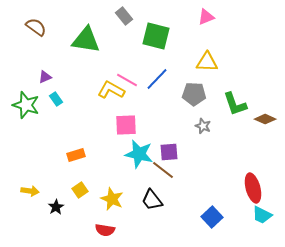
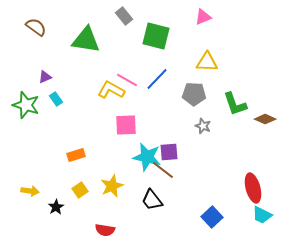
pink triangle: moved 3 px left
cyan star: moved 8 px right, 3 px down
yellow star: moved 13 px up; rotated 25 degrees clockwise
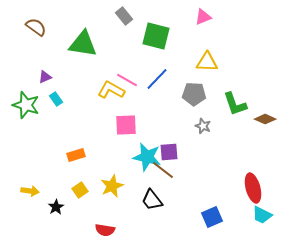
green triangle: moved 3 px left, 4 px down
blue square: rotated 20 degrees clockwise
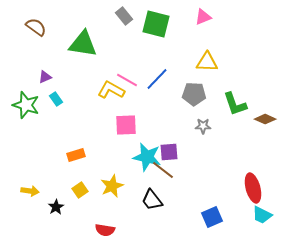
green square: moved 12 px up
gray star: rotated 21 degrees counterclockwise
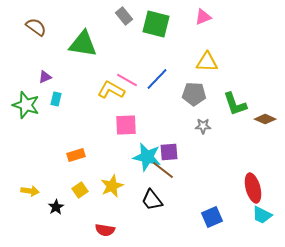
cyan rectangle: rotated 48 degrees clockwise
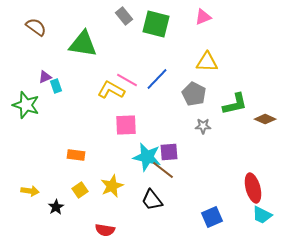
gray pentagon: rotated 25 degrees clockwise
cyan rectangle: moved 13 px up; rotated 32 degrees counterclockwise
green L-shape: rotated 84 degrees counterclockwise
orange rectangle: rotated 24 degrees clockwise
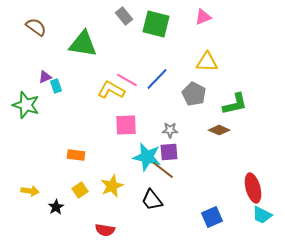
brown diamond: moved 46 px left, 11 px down
gray star: moved 33 px left, 4 px down
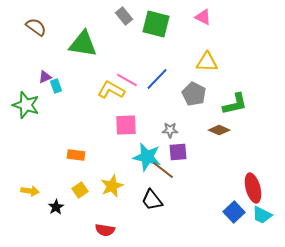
pink triangle: rotated 48 degrees clockwise
purple square: moved 9 px right
blue square: moved 22 px right, 5 px up; rotated 20 degrees counterclockwise
